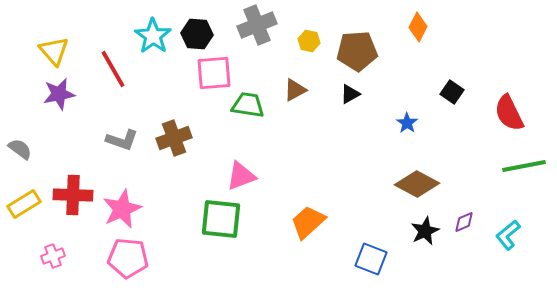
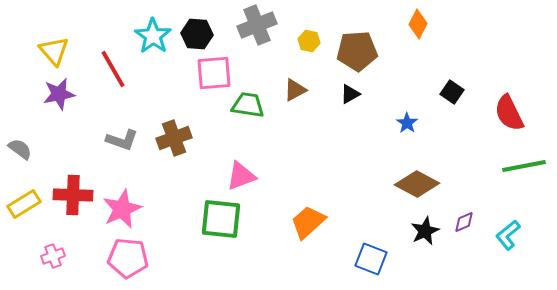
orange diamond: moved 3 px up
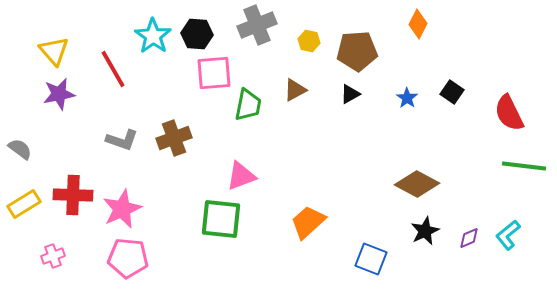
green trapezoid: rotated 92 degrees clockwise
blue star: moved 25 px up
green line: rotated 18 degrees clockwise
purple diamond: moved 5 px right, 16 px down
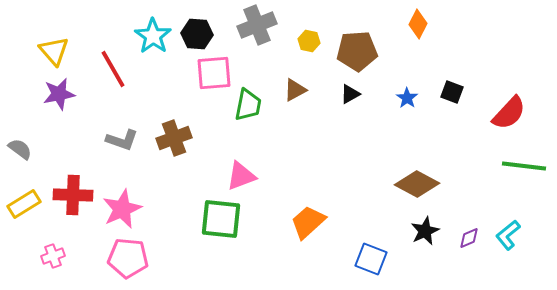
black square: rotated 15 degrees counterclockwise
red semicircle: rotated 111 degrees counterclockwise
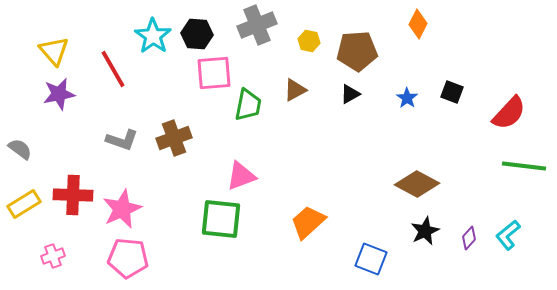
purple diamond: rotated 25 degrees counterclockwise
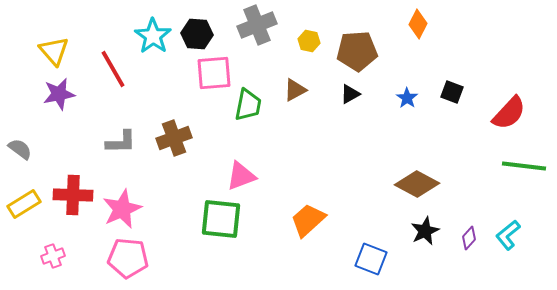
gray L-shape: moved 1 px left, 2 px down; rotated 20 degrees counterclockwise
orange trapezoid: moved 2 px up
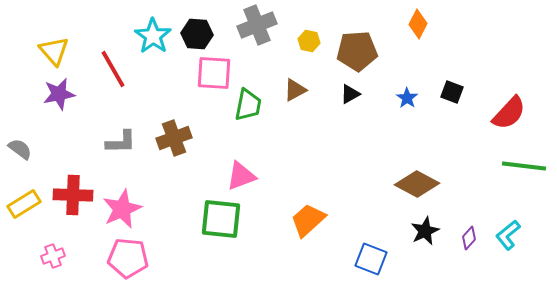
pink square: rotated 9 degrees clockwise
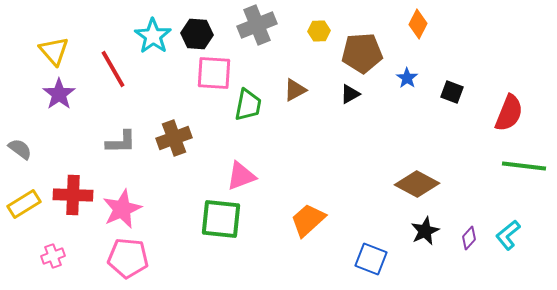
yellow hexagon: moved 10 px right, 10 px up; rotated 15 degrees counterclockwise
brown pentagon: moved 5 px right, 2 px down
purple star: rotated 24 degrees counterclockwise
blue star: moved 20 px up
red semicircle: rotated 21 degrees counterclockwise
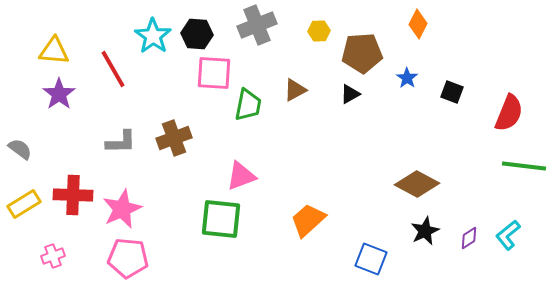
yellow triangle: rotated 44 degrees counterclockwise
purple diamond: rotated 15 degrees clockwise
